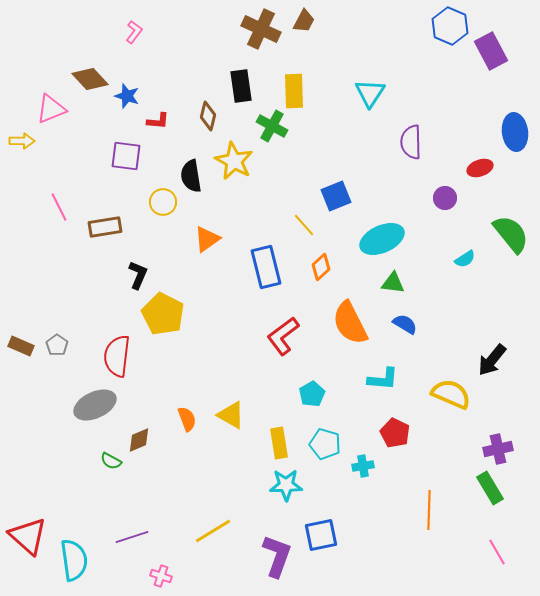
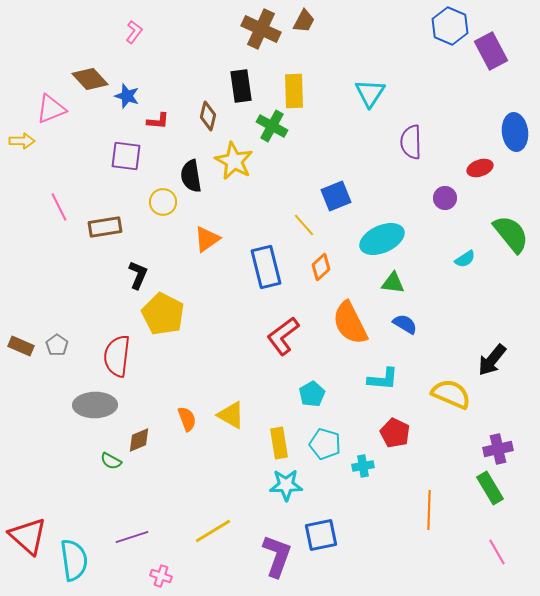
gray ellipse at (95, 405): rotated 24 degrees clockwise
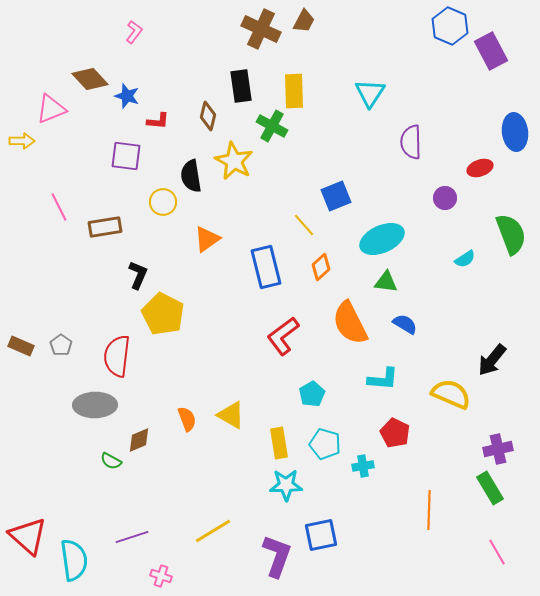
green semicircle at (511, 234): rotated 18 degrees clockwise
green triangle at (393, 283): moved 7 px left, 1 px up
gray pentagon at (57, 345): moved 4 px right
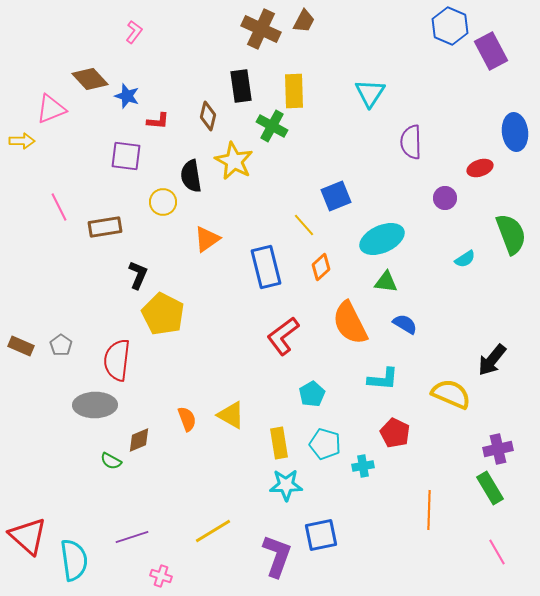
red semicircle at (117, 356): moved 4 px down
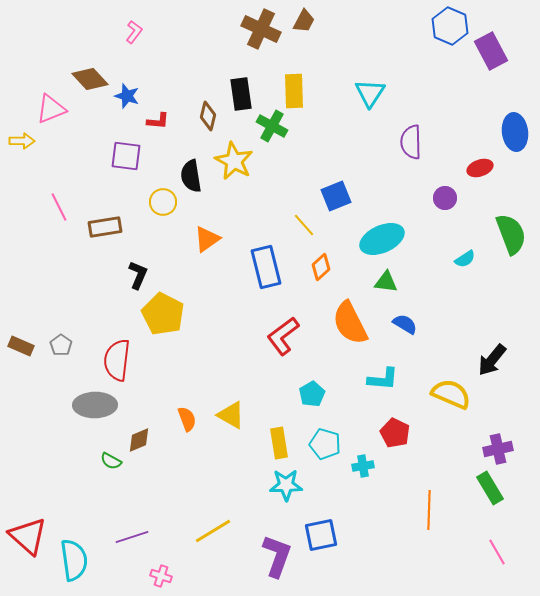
black rectangle at (241, 86): moved 8 px down
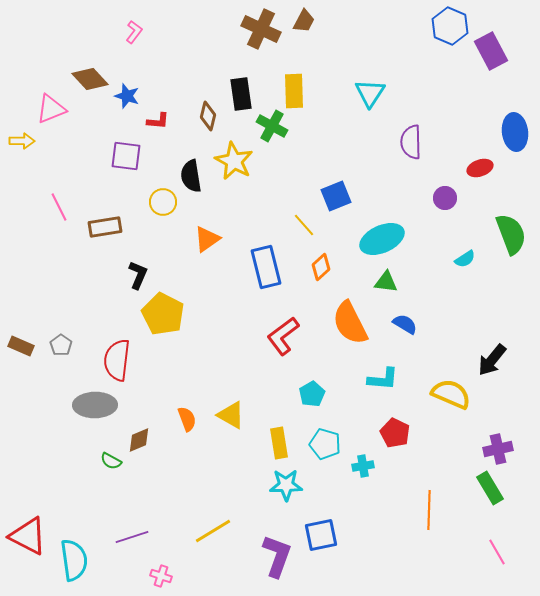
red triangle at (28, 536): rotated 15 degrees counterclockwise
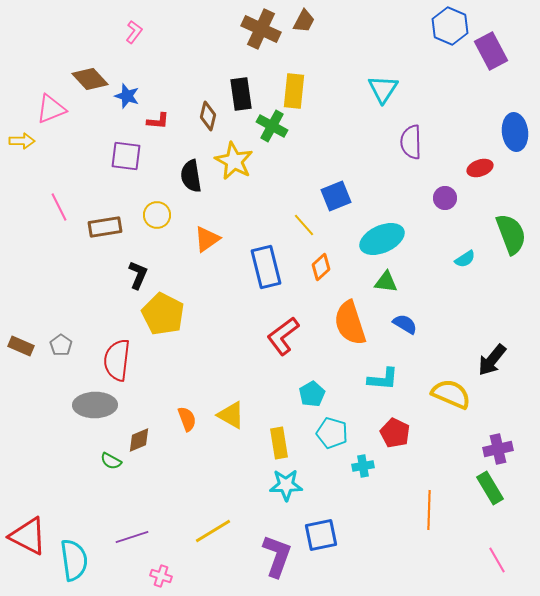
yellow rectangle at (294, 91): rotated 8 degrees clockwise
cyan triangle at (370, 93): moved 13 px right, 4 px up
yellow circle at (163, 202): moved 6 px left, 13 px down
orange semicircle at (350, 323): rotated 9 degrees clockwise
cyan pentagon at (325, 444): moved 7 px right, 11 px up
pink line at (497, 552): moved 8 px down
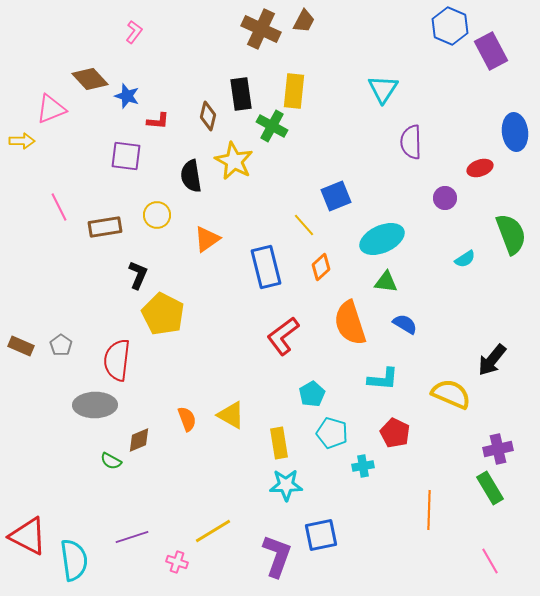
pink line at (497, 560): moved 7 px left, 1 px down
pink cross at (161, 576): moved 16 px right, 14 px up
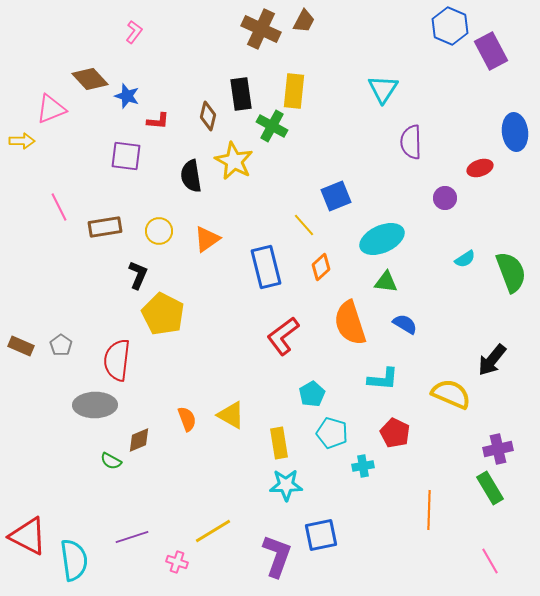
yellow circle at (157, 215): moved 2 px right, 16 px down
green semicircle at (511, 234): moved 38 px down
